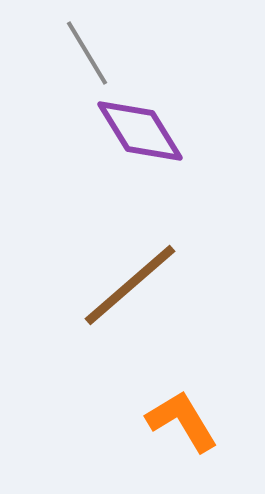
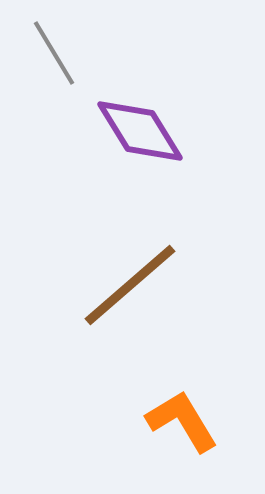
gray line: moved 33 px left
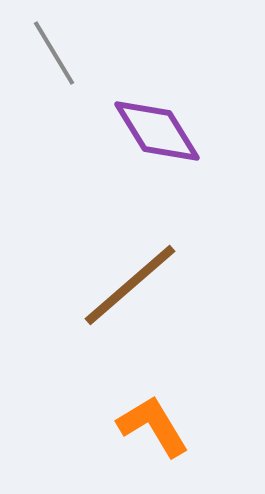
purple diamond: moved 17 px right
orange L-shape: moved 29 px left, 5 px down
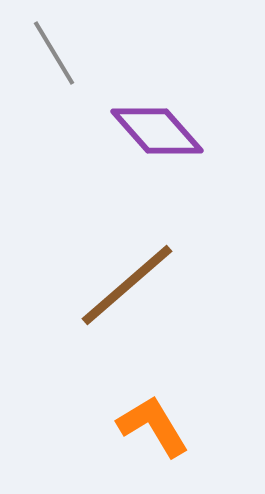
purple diamond: rotated 10 degrees counterclockwise
brown line: moved 3 px left
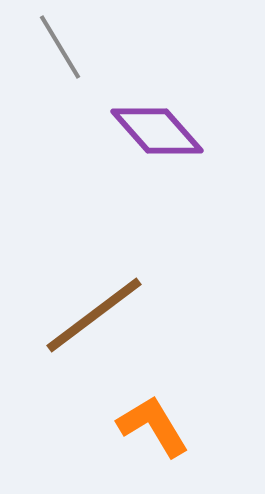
gray line: moved 6 px right, 6 px up
brown line: moved 33 px left, 30 px down; rotated 4 degrees clockwise
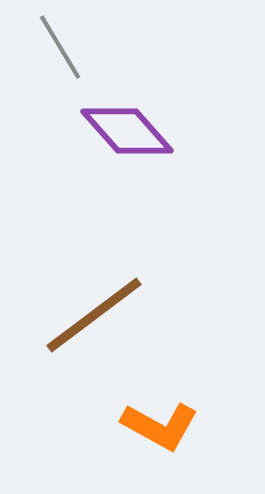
purple diamond: moved 30 px left
orange L-shape: moved 7 px right; rotated 150 degrees clockwise
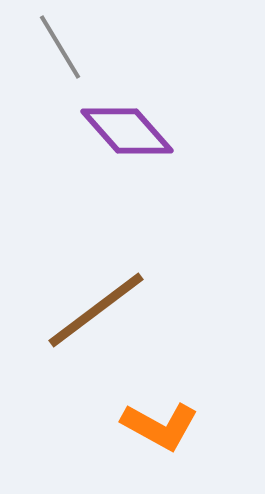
brown line: moved 2 px right, 5 px up
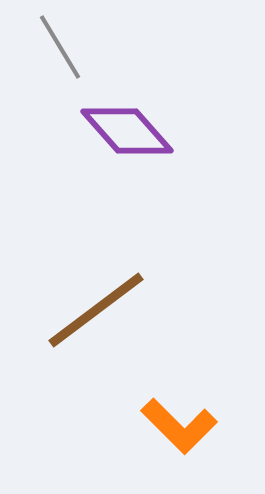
orange L-shape: moved 19 px right; rotated 16 degrees clockwise
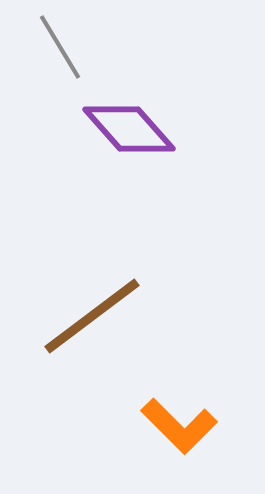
purple diamond: moved 2 px right, 2 px up
brown line: moved 4 px left, 6 px down
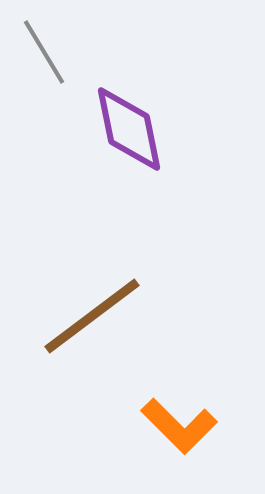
gray line: moved 16 px left, 5 px down
purple diamond: rotated 30 degrees clockwise
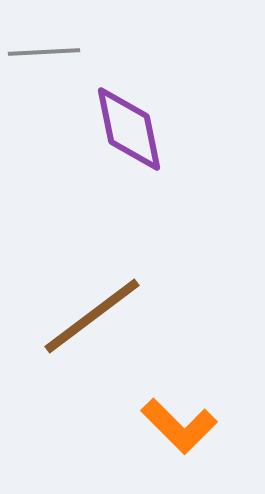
gray line: rotated 62 degrees counterclockwise
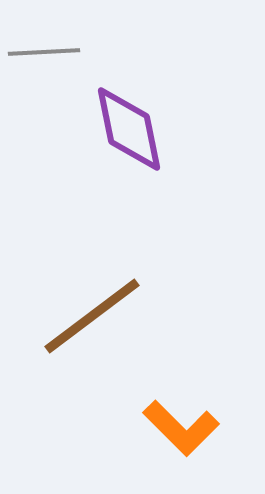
orange L-shape: moved 2 px right, 2 px down
